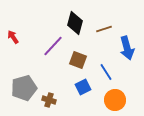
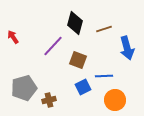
blue line: moved 2 px left, 4 px down; rotated 60 degrees counterclockwise
brown cross: rotated 32 degrees counterclockwise
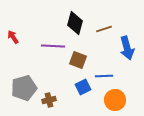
purple line: rotated 50 degrees clockwise
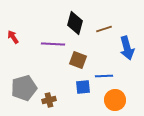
purple line: moved 2 px up
blue square: rotated 21 degrees clockwise
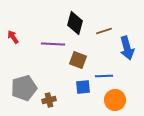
brown line: moved 2 px down
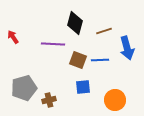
blue line: moved 4 px left, 16 px up
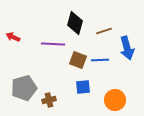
red arrow: rotated 32 degrees counterclockwise
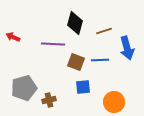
brown square: moved 2 px left, 2 px down
orange circle: moved 1 px left, 2 px down
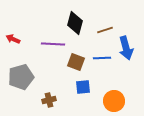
brown line: moved 1 px right, 1 px up
red arrow: moved 2 px down
blue arrow: moved 1 px left
blue line: moved 2 px right, 2 px up
gray pentagon: moved 3 px left, 11 px up
orange circle: moved 1 px up
